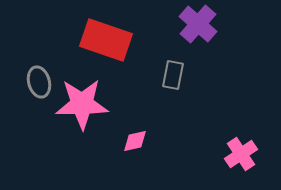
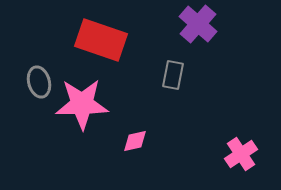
red rectangle: moved 5 px left
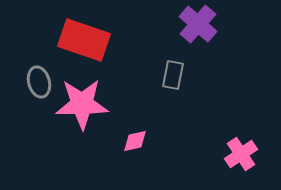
red rectangle: moved 17 px left
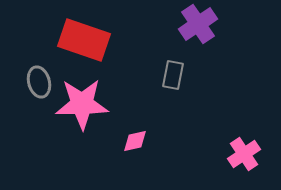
purple cross: rotated 15 degrees clockwise
pink cross: moved 3 px right
